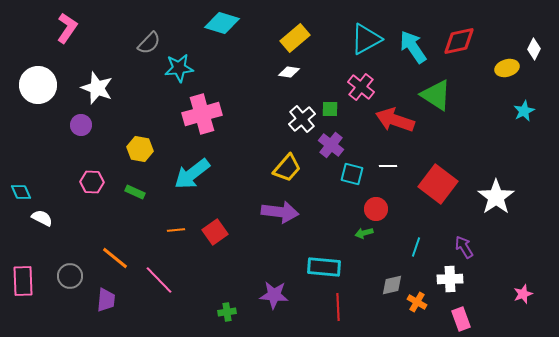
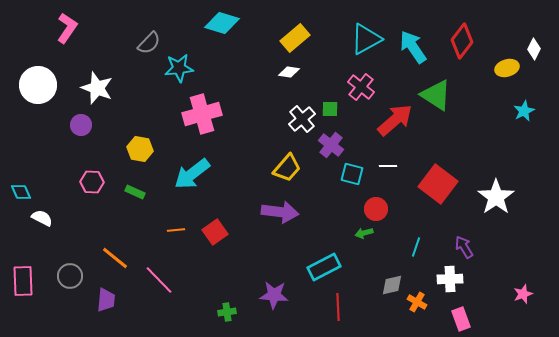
red diamond at (459, 41): moved 3 px right; rotated 40 degrees counterclockwise
red arrow at (395, 120): rotated 120 degrees clockwise
cyan rectangle at (324, 267): rotated 32 degrees counterclockwise
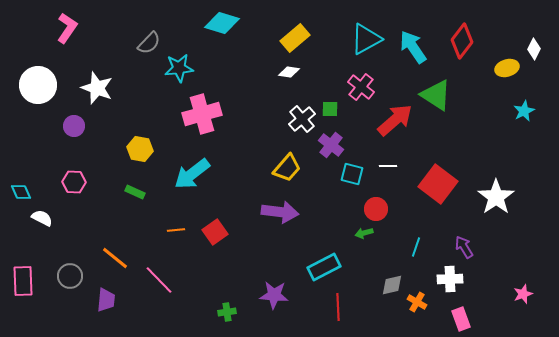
purple circle at (81, 125): moved 7 px left, 1 px down
pink hexagon at (92, 182): moved 18 px left
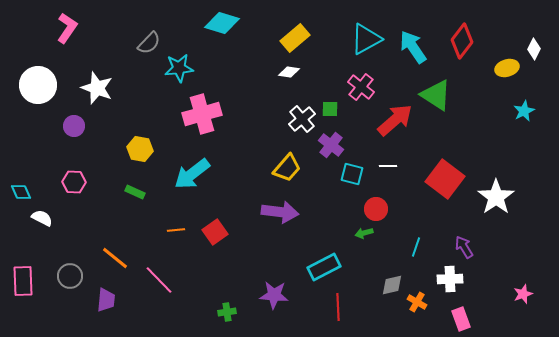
red square at (438, 184): moved 7 px right, 5 px up
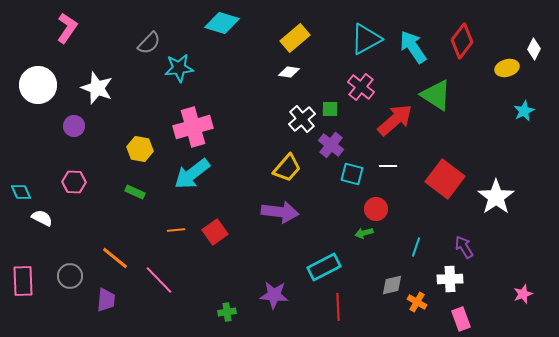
pink cross at (202, 114): moved 9 px left, 13 px down
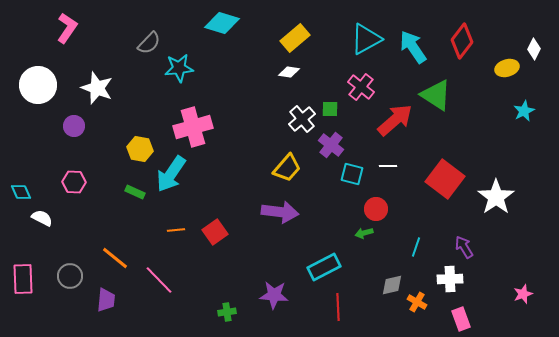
cyan arrow at (192, 174): moved 21 px left; rotated 18 degrees counterclockwise
pink rectangle at (23, 281): moved 2 px up
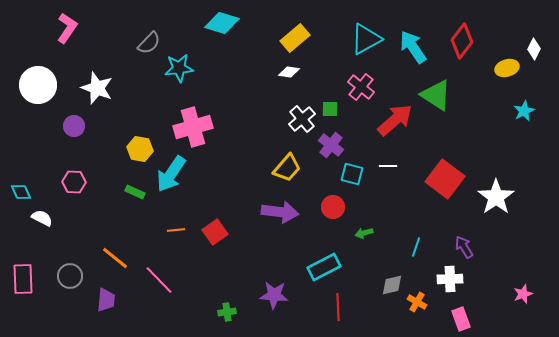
red circle at (376, 209): moved 43 px left, 2 px up
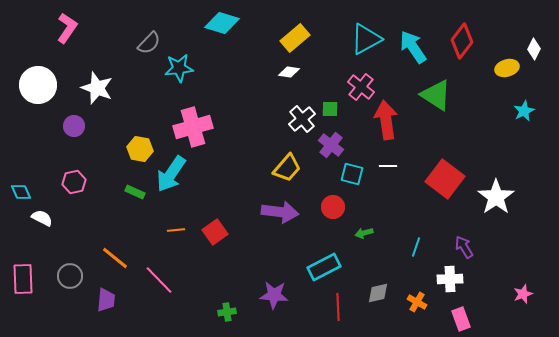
red arrow at (395, 120): moved 9 px left; rotated 57 degrees counterclockwise
pink hexagon at (74, 182): rotated 15 degrees counterclockwise
gray diamond at (392, 285): moved 14 px left, 8 px down
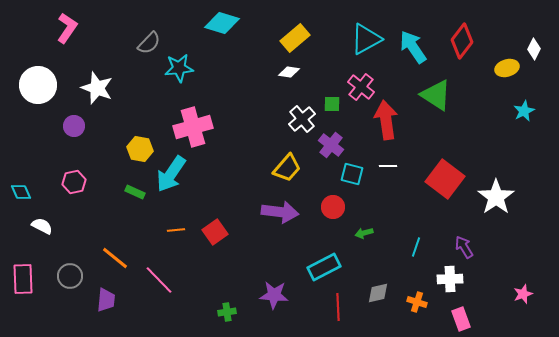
green square at (330, 109): moved 2 px right, 5 px up
white semicircle at (42, 218): moved 8 px down
orange cross at (417, 302): rotated 12 degrees counterclockwise
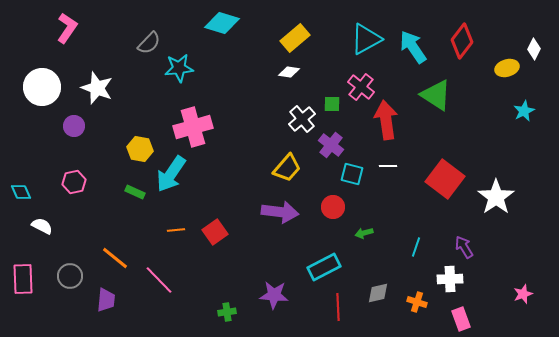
white circle at (38, 85): moved 4 px right, 2 px down
